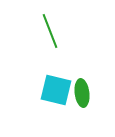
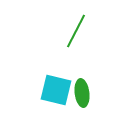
green line: moved 26 px right; rotated 48 degrees clockwise
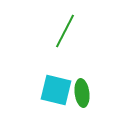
green line: moved 11 px left
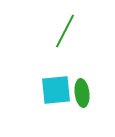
cyan square: rotated 20 degrees counterclockwise
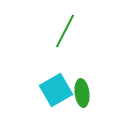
cyan square: rotated 24 degrees counterclockwise
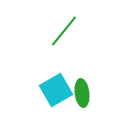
green line: moved 1 px left; rotated 12 degrees clockwise
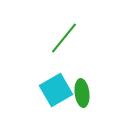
green line: moved 7 px down
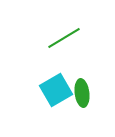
green line: rotated 20 degrees clockwise
